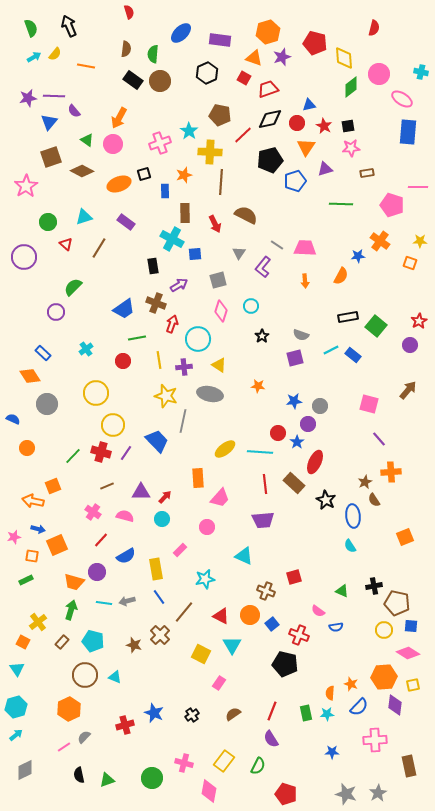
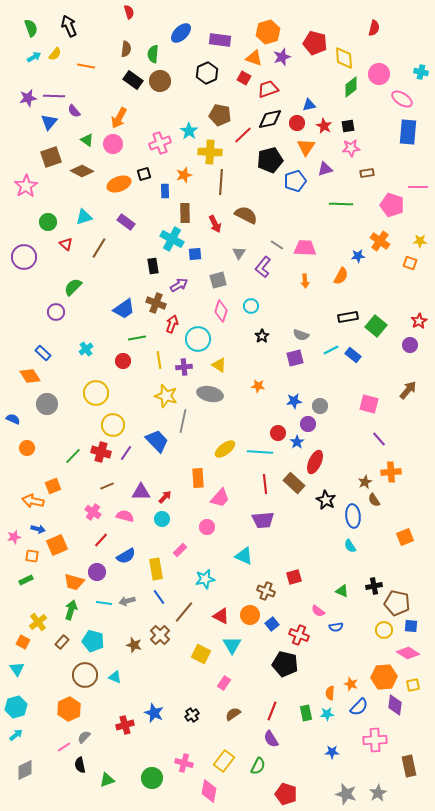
pink rectangle at (219, 683): moved 5 px right
black semicircle at (79, 775): moved 1 px right, 10 px up
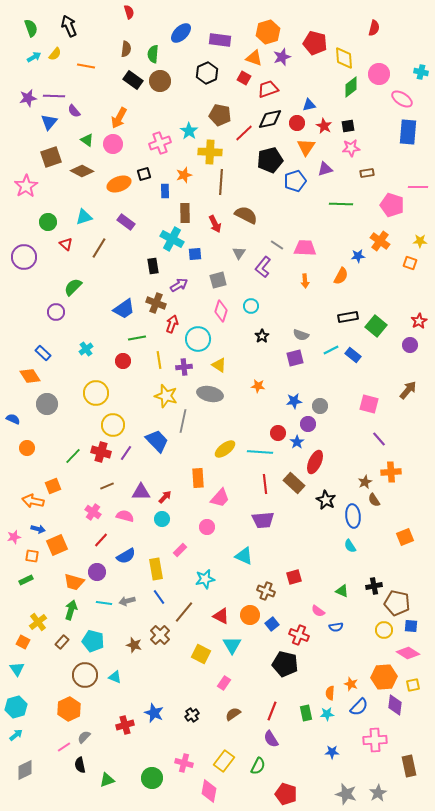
red line at (243, 135): moved 1 px right, 2 px up
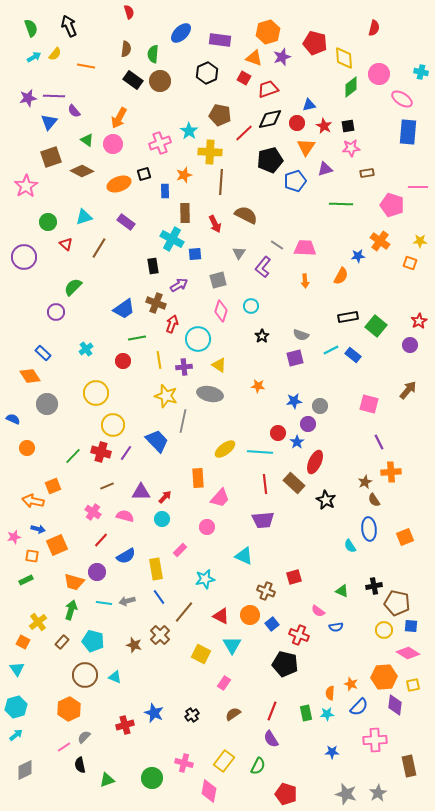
purple line at (379, 439): moved 3 px down; rotated 14 degrees clockwise
blue ellipse at (353, 516): moved 16 px right, 13 px down
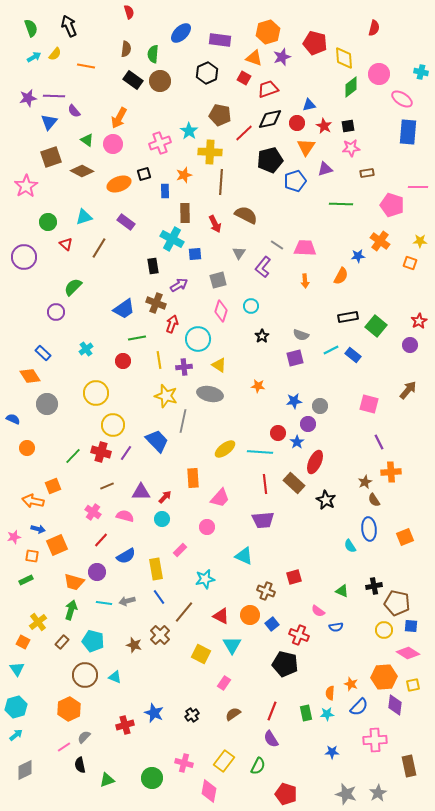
orange rectangle at (198, 478): moved 5 px left
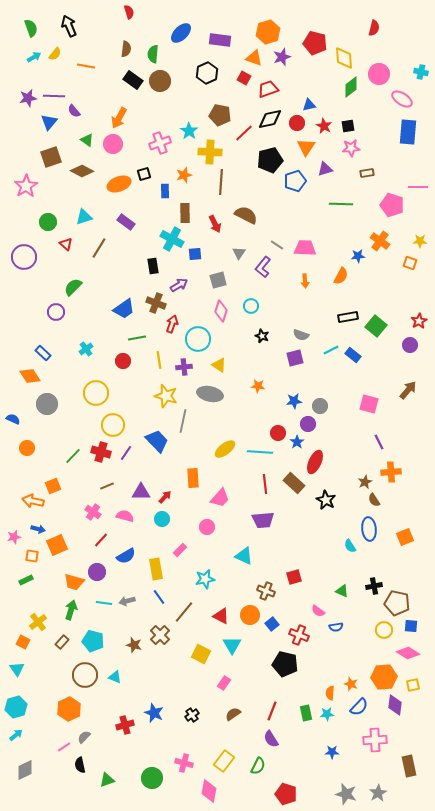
black star at (262, 336): rotated 16 degrees counterclockwise
